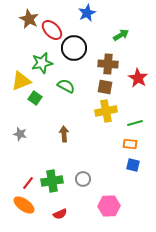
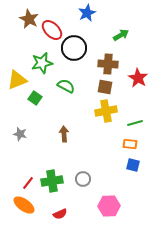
yellow triangle: moved 4 px left, 1 px up
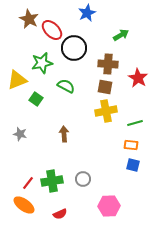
green square: moved 1 px right, 1 px down
orange rectangle: moved 1 px right, 1 px down
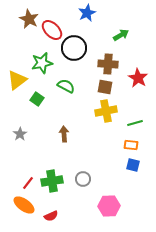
yellow triangle: rotated 15 degrees counterclockwise
green square: moved 1 px right
gray star: rotated 24 degrees clockwise
red semicircle: moved 9 px left, 2 px down
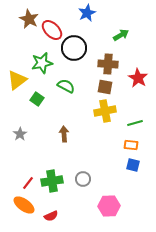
yellow cross: moved 1 px left
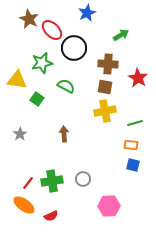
yellow triangle: rotated 45 degrees clockwise
